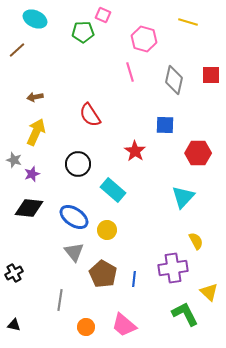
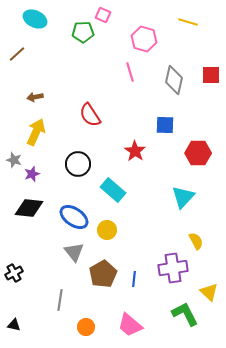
brown line: moved 4 px down
brown pentagon: rotated 12 degrees clockwise
pink trapezoid: moved 6 px right
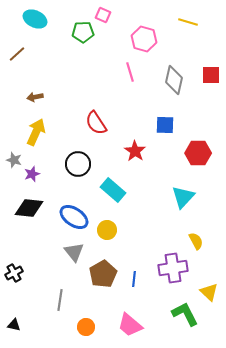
red semicircle: moved 6 px right, 8 px down
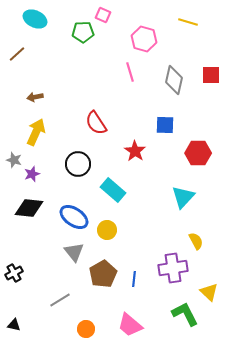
gray line: rotated 50 degrees clockwise
orange circle: moved 2 px down
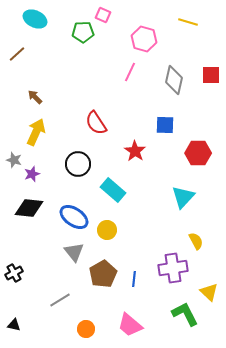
pink line: rotated 42 degrees clockwise
brown arrow: rotated 56 degrees clockwise
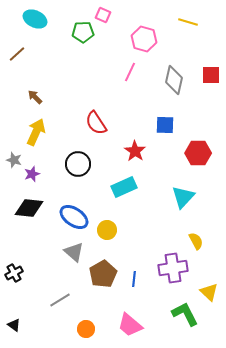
cyan rectangle: moved 11 px right, 3 px up; rotated 65 degrees counterclockwise
gray triangle: rotated 10 degrees counterclockwise
black triangle: rotated 24 degrees clockwise
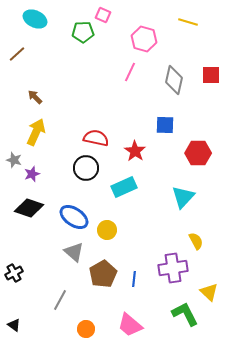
red semicircle: moved 15 px down; rotated 135 degrees clockwise
black circle: moved 8 px right, 4 px down
black diamond: rotated 12 degrees clockwise
gray line: rotated 30 degrees counterclockwise
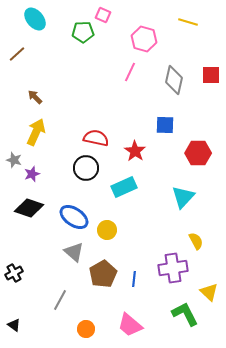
cyan ellipse: rotated 25 degrees clockwise
